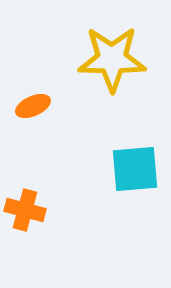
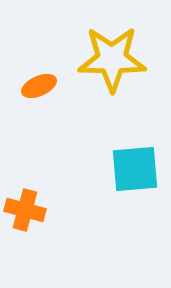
orange ellipse: moved 6 px right, 20 px up
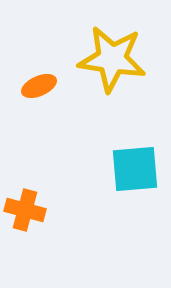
yellow star: rotated 8 degrees clockwise
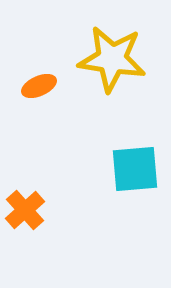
orange cross: rotated 33 degrees clockwise
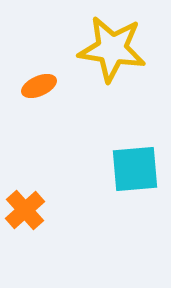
yellow star: moved 10 px up
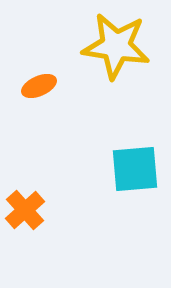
yellow star: moved 4 px right, 3 px up
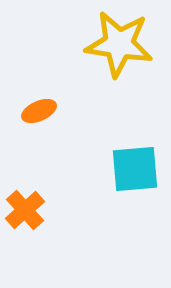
yellow star: moved 3 px right, 2 px up
orange ellipse: moved 25 px down
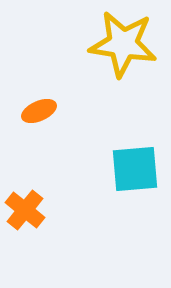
yellow star: moved 4 px right
orange cross: rotated 9 degrees counterclockwise
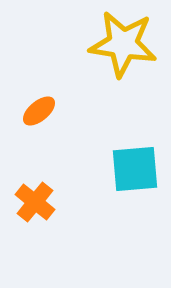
orange ellipse: rotated 16 degrees counterclockwise
orange cross: moved 10 px right, 8 px up
